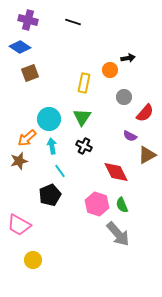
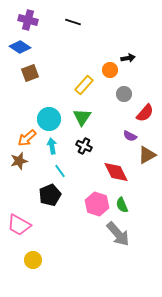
yellow rectangle: moved 2 px down; rotated 30 degrees clockwise
gray circle: moved 3 px up
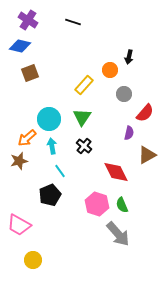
purple cross: rotated 18 degrees clockwise
blue diamond: moved 1 px up; rotated 20 degrees counterclockwise
black arrow: moved 1 px right, 1 px up; rotated 112 degrees clockwise
purple semicircle: moved 1 px left, 3 px up; rotated 104 degrees counterclockwise
black cross: rotated 14 degrees clockwise
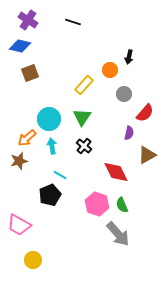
cyan line: moved 4 px down; rotated 24 degrees counterclockwise
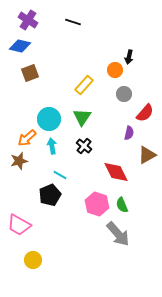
orange circle: moved 5 px right
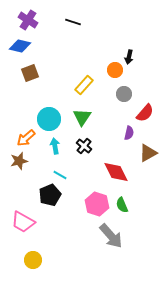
orange arrow: moved 1 px left
cyan arrow: moved 3 px right
brown triangle: moved 1 px right, 2 px up
pink trapezoid: moved 4 px right, 3 px up
gray arrow: moved 7 px left, 2 px down
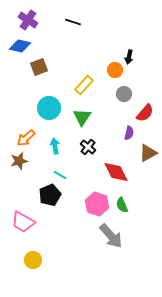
brown square: moved 9 px right, 6 px up
cyan circle: moved 11 px up
black cross: moved 4 px right, 1 px down
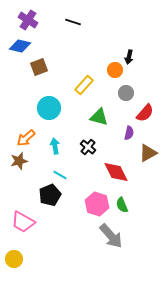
gray circle: moved 2 px right, 1 px up
green triangle: moved 17 px right; rotated 48 degrees counterclockwise
yellow circle: moved 19 px left, 1 px up
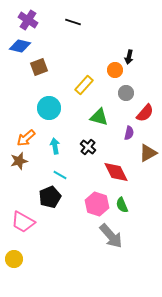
black pentagon: moved 2 px down
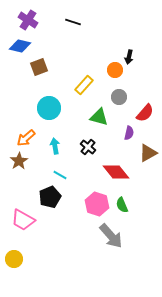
gray circle: moved 7 px left, 4 px down
brown star: rotated 18 degrees counterclockwise
red diamond: rotated 12 degrees counterclockwise
pink trapezoid: moved 2 px up
